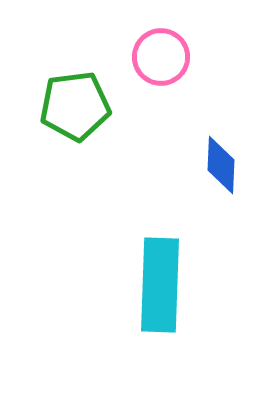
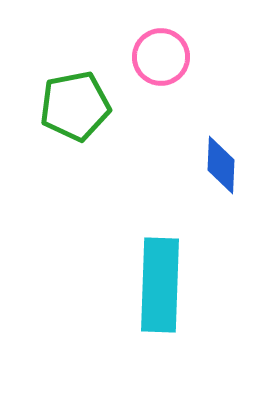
green pentagon: rotated 4 degrees counterclockwise
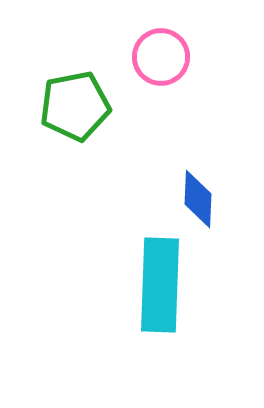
blue diamond: moved 23 px left, 34 px down
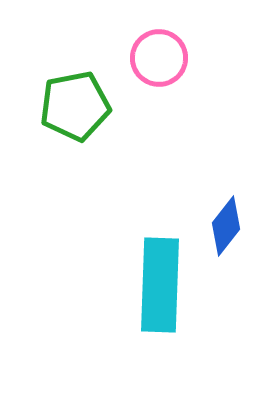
pink circle: moved 2 px left, 1 px down
blue diamond: moved 28 px right, 27 px down; rotated 36 degrees clockwise
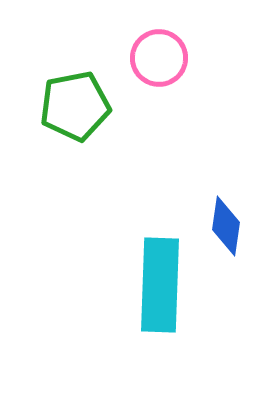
blue diamond: rotated 30 degrees counterclockwise
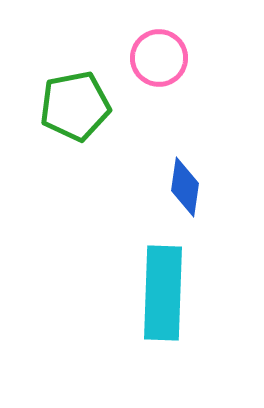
blue diamond: moved 41 px left, 39 px up
cyan rectangle: moved 3 px right, 8 px down
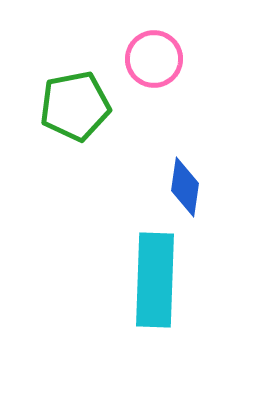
pink circle: moved 5 px left, 1 px down
cyan rectangle: moved 8 px left, 13 px up
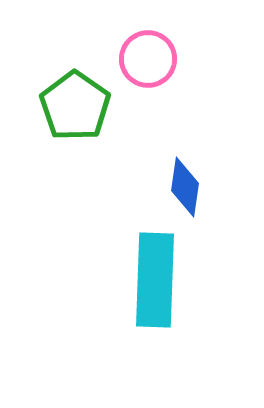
pink circle: moved 6 px left
green pentagon: rotated 26 degrees counterclockwise
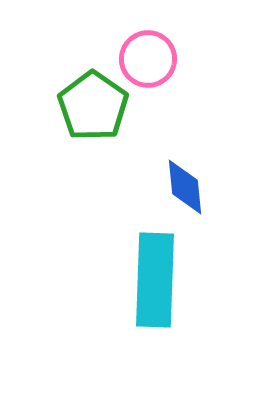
green pentagon: moved 18 px right
blue diamond: rotated 14 degrees counterclockwise
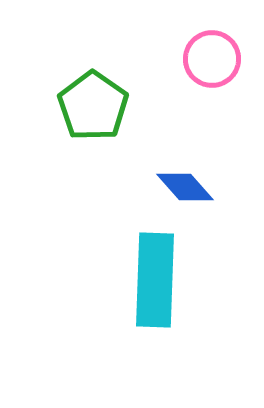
pink circle: moved 64 px right
blue diamond: rotated 36 degrees counterclockwise
